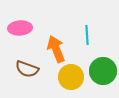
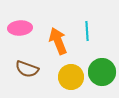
cyan line: moved 4 px up
orange arrow: moved 2 px right, 8 px up
green circle: moved 1 px left, 1 px down
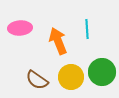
cyan line: moved 2 px up
brown semicircle: moved 10 px right, 11 px down; rotated 15 degrees clockwise
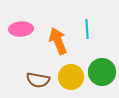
pink ellipse: moved 1 px right, 1 px down
brown semicircle: moved 1 px right; rotated 25 degrees counterclockwise
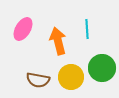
pink ellipse: moved 2 px right; rotated 55 degrees counterclockwise
orange arrow: rotated 8 degrees clockwise
green circle: moved 4 px up
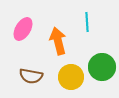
cyan line: moved 7 px up
green circle: moved 1 px up
brown semicircle: moved 7 px left, 4 px up
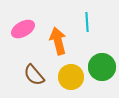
pink ellipse: rotated 30 degrees clockwise
brown semicircle: moved 3 px right, 1 px up; rotated 40 degrees clockwise
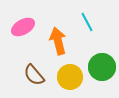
cyan line: rotated 24 degrees counterclockwise
pink ellipse: moved 2 px up
yellow circle: moved 1 px left
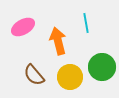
cyan line: moved 1 px left, 1 px down; rotated 18 degrees clockwise
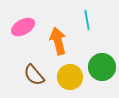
cyan line: moved 1 px right, 3 px up
